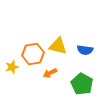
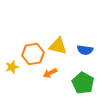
green pentagon: moved 1 px right, 1 px up
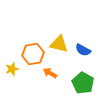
yellow triangle: moved 1 px right, 2 px up
blue semicircle: moved 2 px left; rotated 21 degrees clockwise
yellow star: moved 2 px down
orange arrow: rotated 56 degrees clockwise
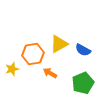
yellow triangle: rotated 42 degrees counterclockwise
green pentagon: rotated 20 degrees clockwise
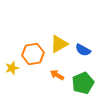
yellow star: moved 1 px up
orange arrow: moved 7 px right, 2 px down
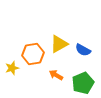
orange arrow: moved 1 px left
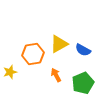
yellow star: moved 2 px left, 4 px down
orange arrow: rotated 32 degrees clockwise
